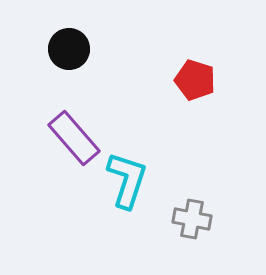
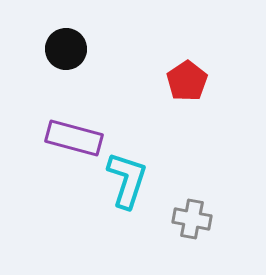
black circle: moved 3 px left
red pentagon: moved 8 px left, 1 px down; rotated 21 degrees clockwise
purple rectangle: rotated 34 degrees counterclockwise
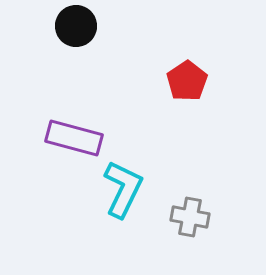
black circle: moved 10 px right, 23 px up
cyan L-shape: moved 4 px left, 9 px down; rotated 8 degrees clockwise
gray cross: moved 2 px left, 2 px up
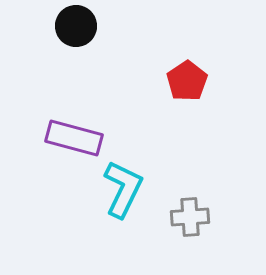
gray cross: rotated 15 degrees counterclockwise
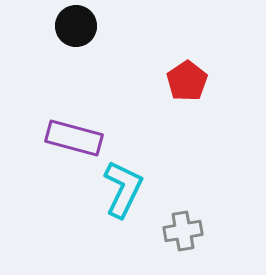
gray cross: moved 7 px left, 14 px down; rotated 6 degrees counterclockwise
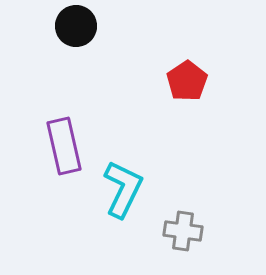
purple rectangle: moved 10 px left, 8 px down; rotated 62 degrees clockwise
gray cross: rotated 18 degrees clockwise
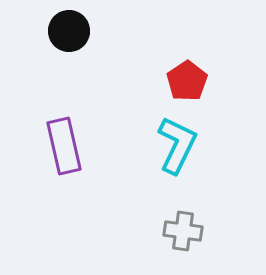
black circle: moved 7 px left, 5 px down
cyan L-shape: moved 54 px right, 44 px up
